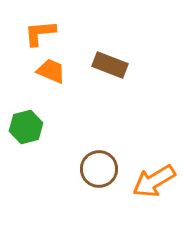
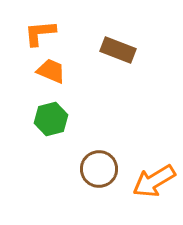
brown rectangle: moved 8 px right, 15 px up
green hexagon: moved 25 px right, 8 px up
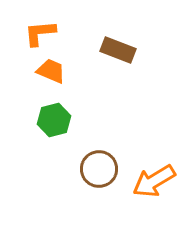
green hexagon: moved 3 px right, 1 px down
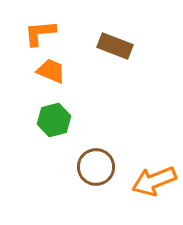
brown rectangle: moved 3 px left, 4 px up
brown circle: moved 3 px left, 2 px up
orange arrow: rotated 9 degrees clockwise
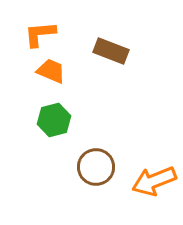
orange L-shape: moved 1 px down
brown rectangle: moved 4 px left, 5 px down
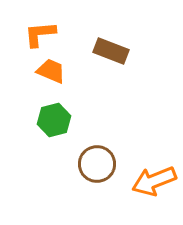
brown circle: moved 1 px right, 3 px up
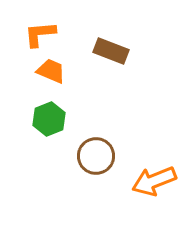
green hexagon: moved 5 px left, 1 px up; rotated 8 degrees counterclockwise
brown circle: moved 1 px left, 8 px up
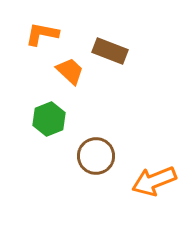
orange L-shape: moved 2 px right; rotated 16 degrees clockwise
brown rectangle: moved 1 px left
orange trapezoid: moved 19 px right; rotated 20 degrees clockwise
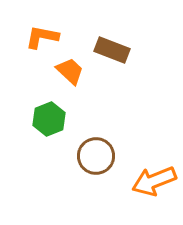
orange L-shape: moved 3 px down
brown rectangle: moved 2 px right, 1 px up
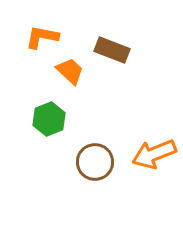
brown circle: moved 1 px left, 6 px down
orange arrow: moved 27 px up
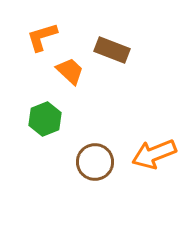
orange L-shape: rotated 28 degrees counterclockwise
green hexagon: moved 4 px left
